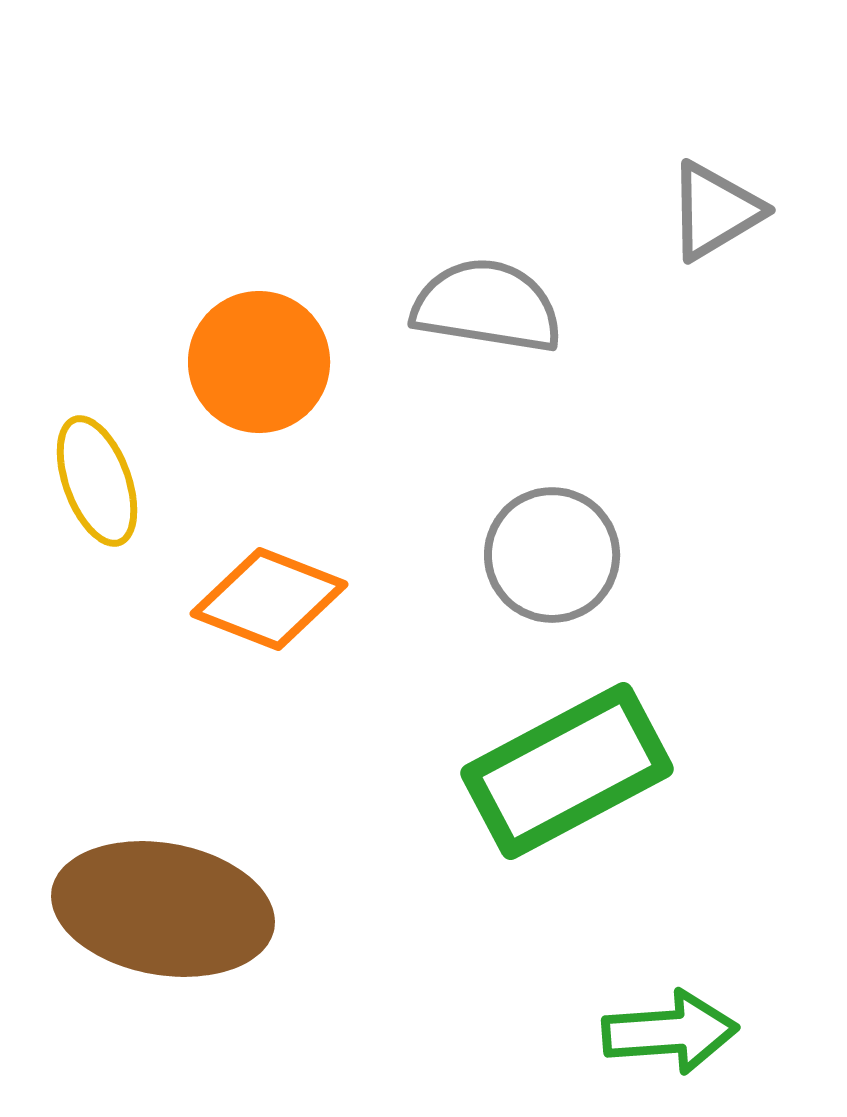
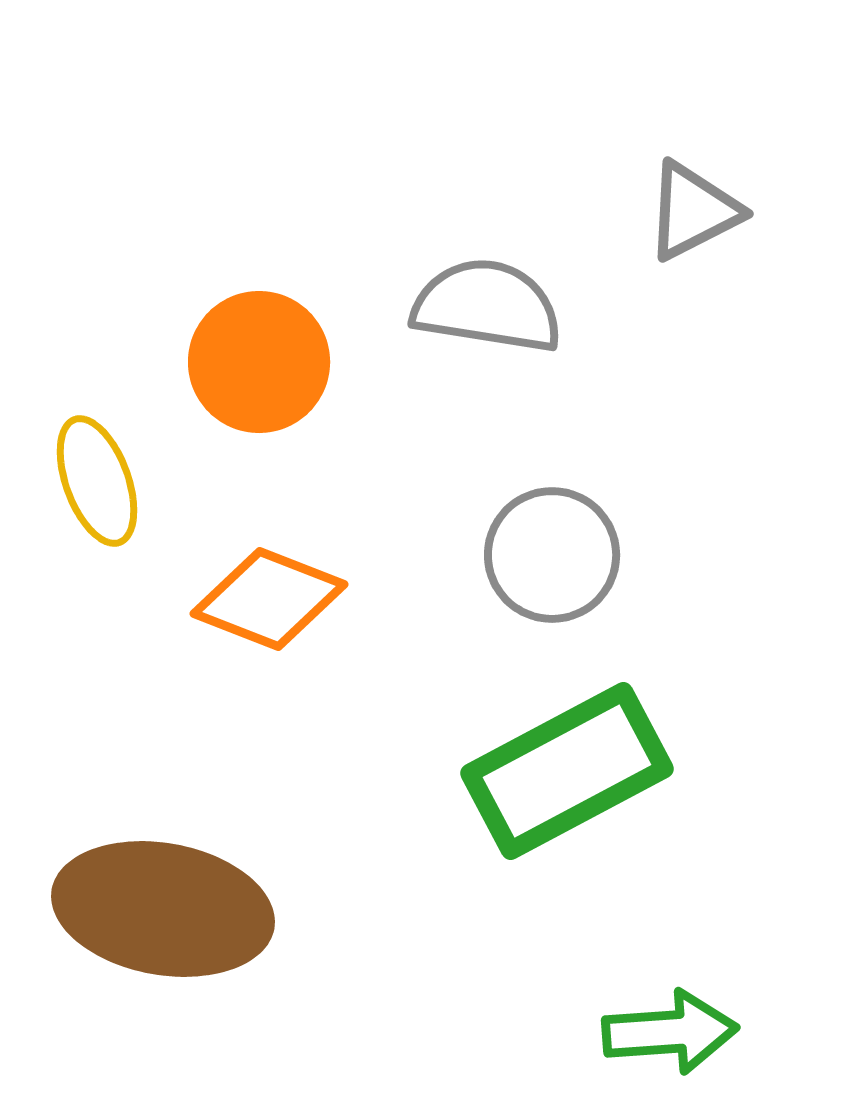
gray triangle: moved 22 px left; rotated 4 degrees clockwise
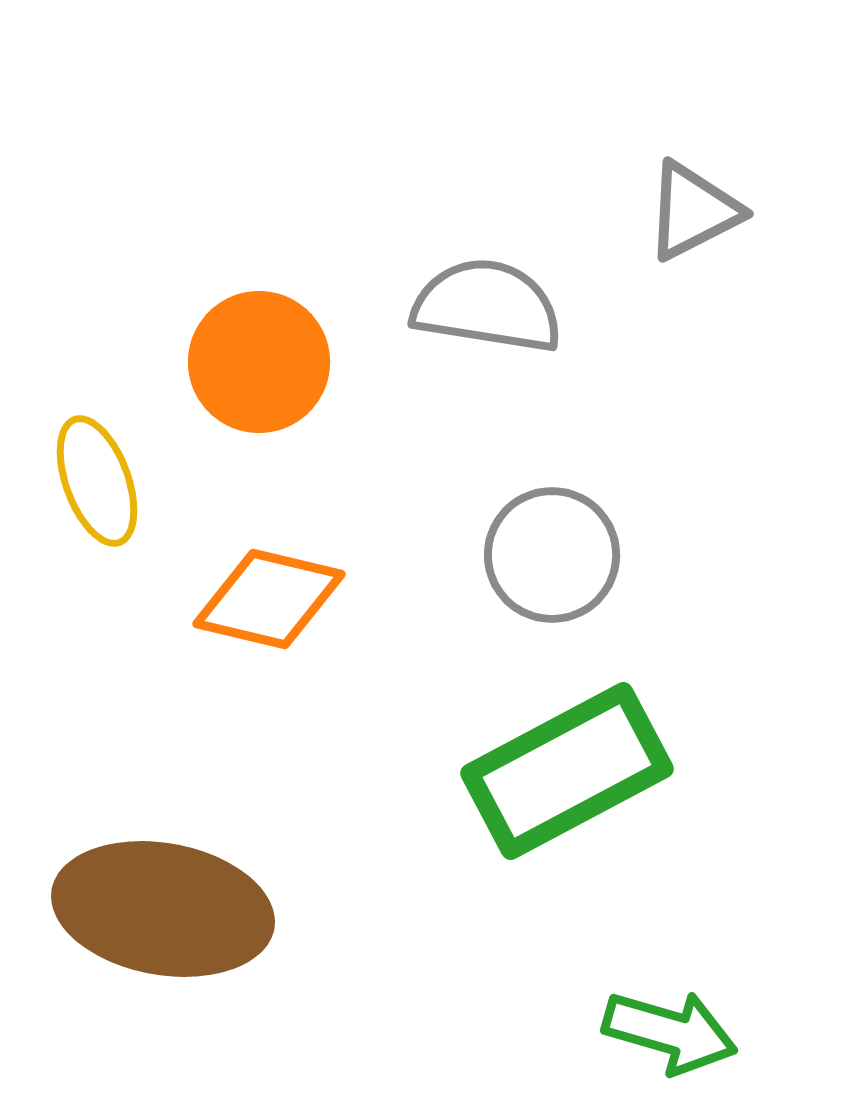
orange diamond: rotated 8 degrees counterclockwise
green arrow: rotated 20 degrees clockwise
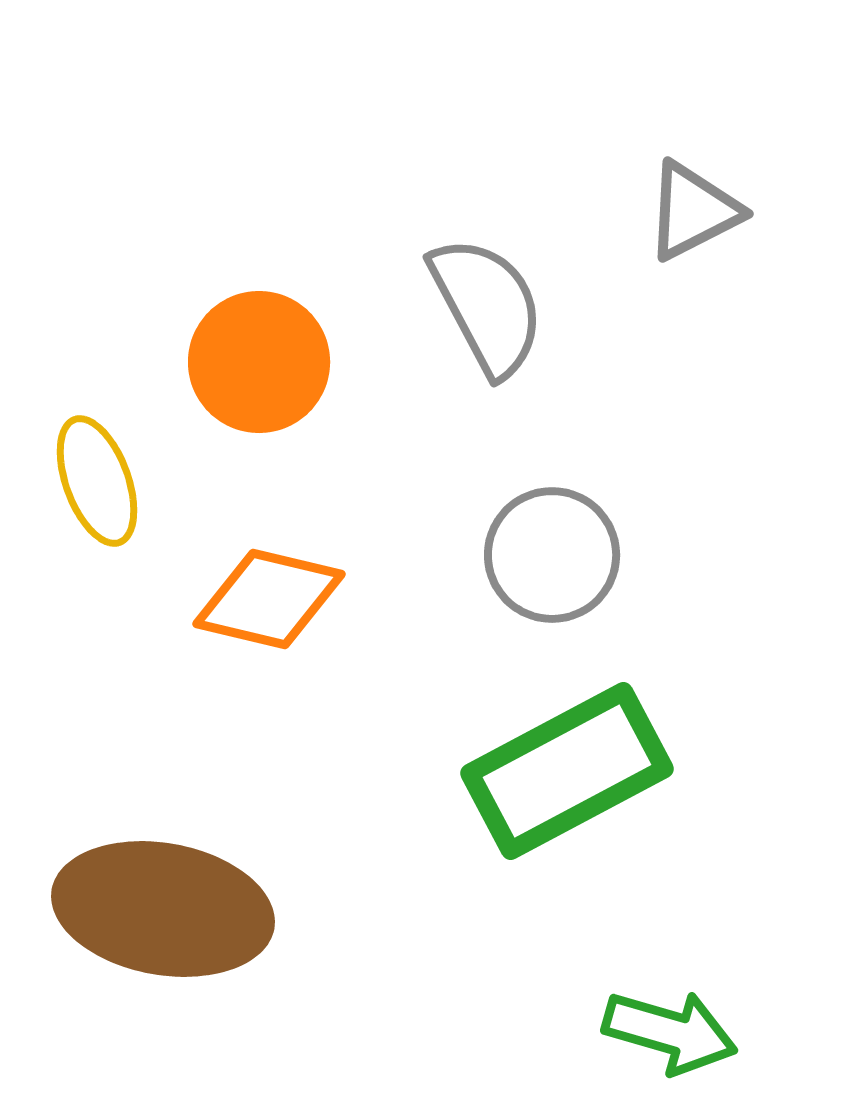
gray semicircle: rotated 53 degrees clockwise
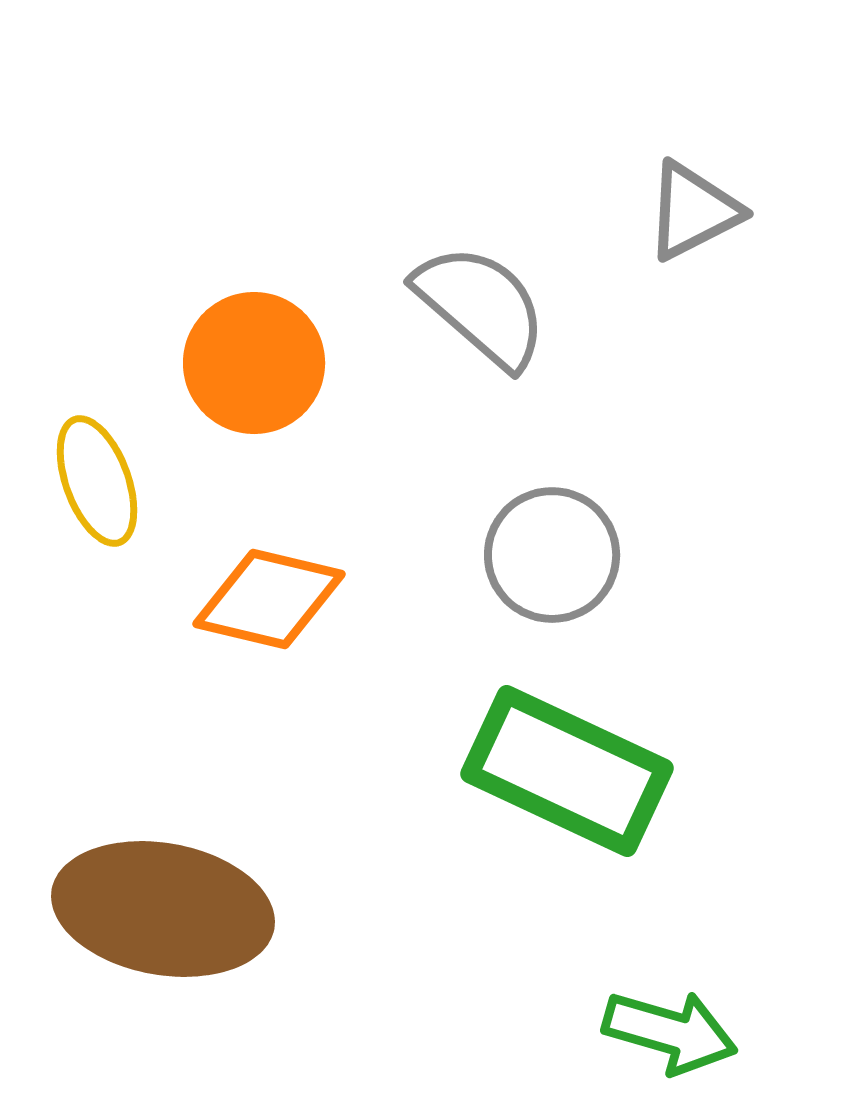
gray semicircle: moved 6 px left; rotated 21 degrees counterclockwise
orange circle: moved 5 px left, 1 px down
green rectangle: rotated 53 degrees clockwise
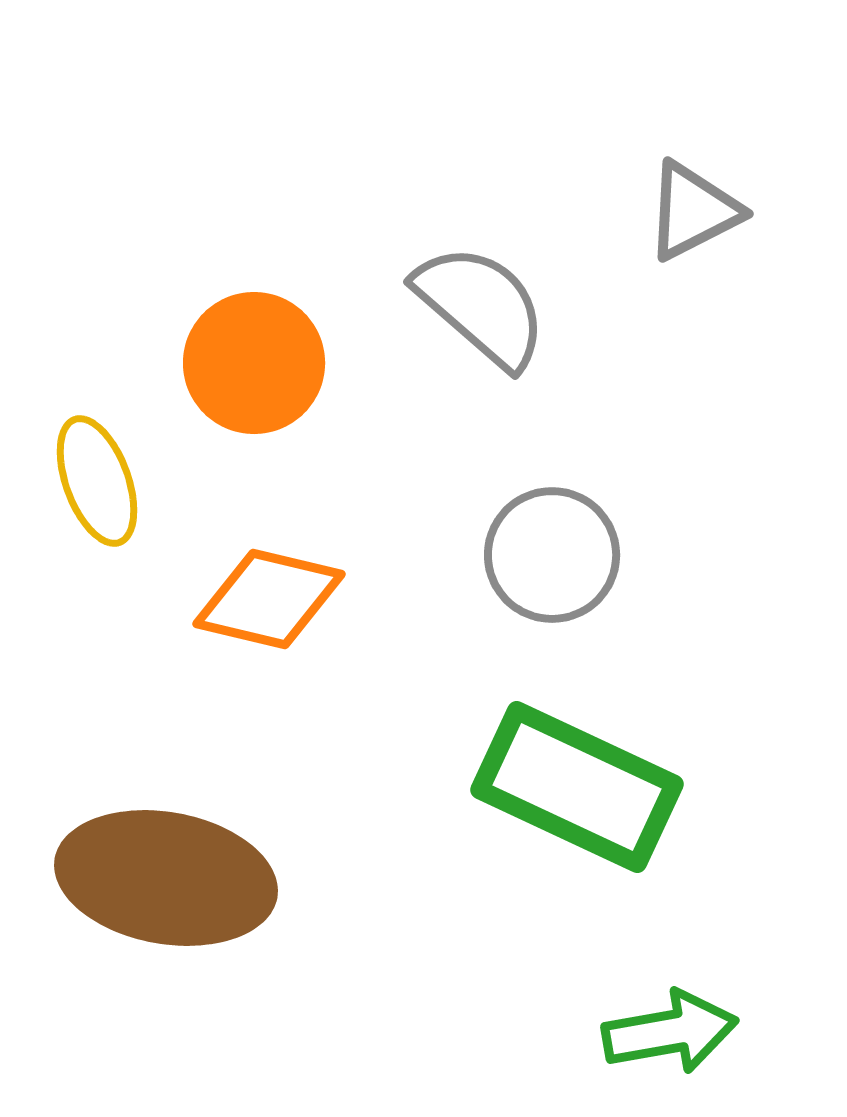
green rectangle: moved 10 px right, 16 px down
brown ellipse: moved 3 px right, 31 px up
green arrow: rotated 26 degrees counterclockwise
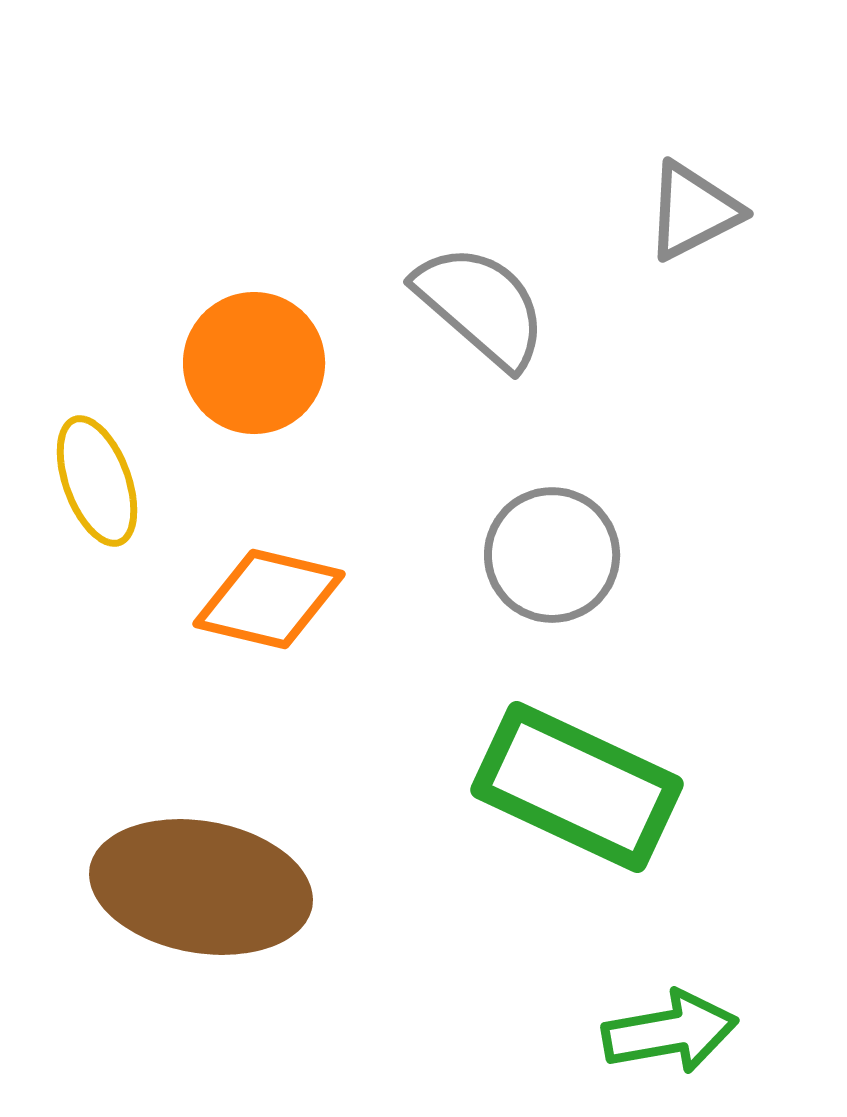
brown ellipse: moved 35 px right, 9 px down
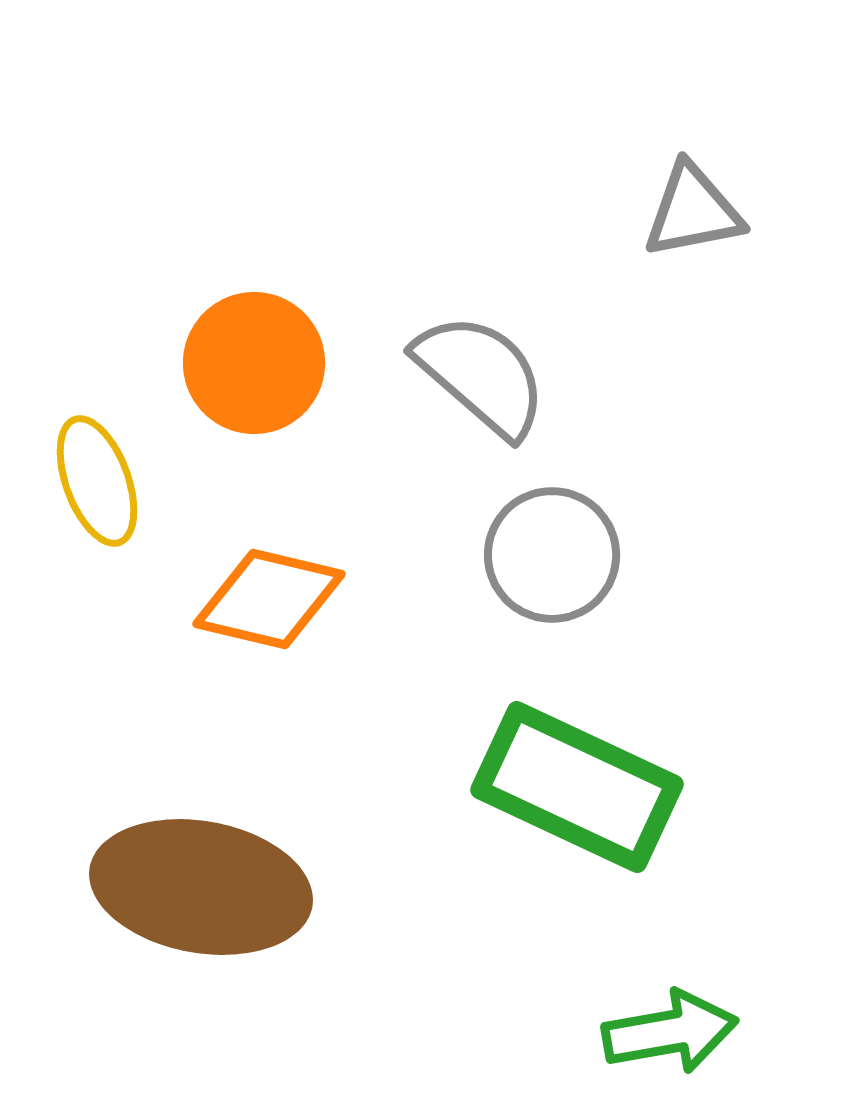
gray triangle: rotated 16 degrees clockwise
gray semicircle: moved 69 px down
